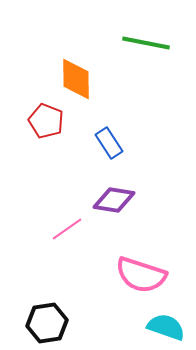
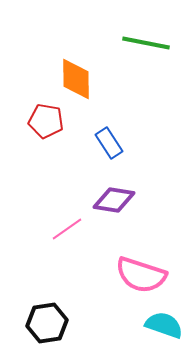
red pentagon: rotated 12 degrees counterclockwise
cyan semicircle: moved 2 px left, 2 px up
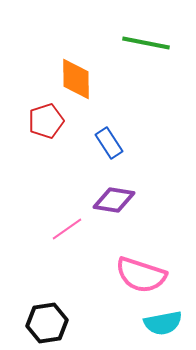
red pentagon: rotated 28 degrees counterclockwise
cyan semicircle: moved 1 px left, 2 px up; rotated 150 degrees clockwise
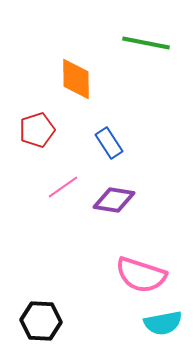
red pentagon: moved 9 px left, 9 px down
pink line: moved 4 px left, 42 px up
black hexagon: moved 6 px left, 2 px up; rotated 12 degrees clockwise
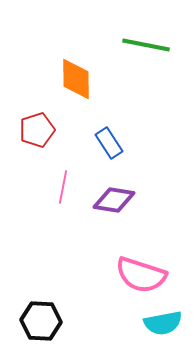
green line: moved 2 px down
pink line: rotated 44 degrees counterclockwise
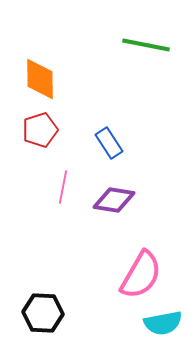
orange diamond: moved 36 px left
red pentagon: moved 3 px right
pink semicircle: rotated 78 degrees counterclockwise
black hexagon: moved 2 px right, 8 px up
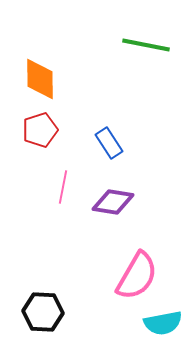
purple diamond: moved 1 px left, 2 px down
pink semicircle: moved 4 px left, 1 px down
black hexagon: moved 1 px up
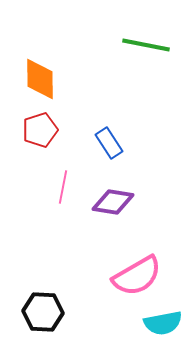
pink semicircle: rotated 30 degrees clockwise
